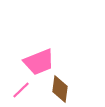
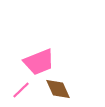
brown diamond: moved 2 px left; rotated 32 degrees counterclockwise
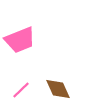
pink trapezoid: moved 19 px left, 22 px up
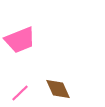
pink line: moved 1 px left, 3 px down
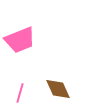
pink line: rotated 30 degrees counterclockwise
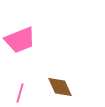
brown diamond: moved 2 px right, 2 px up
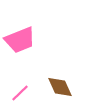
pink line: rotated 30 degrees clockwise
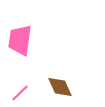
pink trapezoid: rotated 120 degrees clockwise
